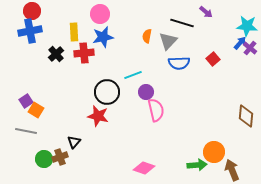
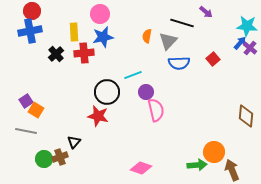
pink diamond: moved 3 px left
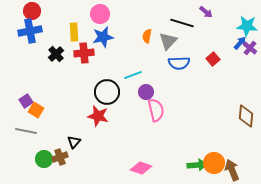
orange circle: moved 11 px down
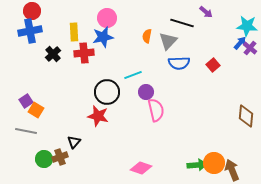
pink circle: moved 7 px right, 4 px down
black cross: moved 3 px left
red square: moved 6 px down
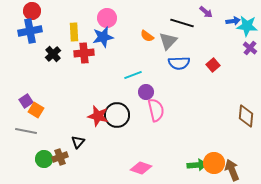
orange semicircle: rotated 64 degrees counterclockwise
blue arrow: moved 7 px left, 22 px up; rotated 40 degrees clockwise
black circle: moved 10 px right, 23 px down
black triangle: moved 4 px right
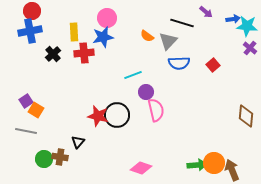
blue arrow: moved 2 px up
brown cross: rotated 28 degrees clockwise
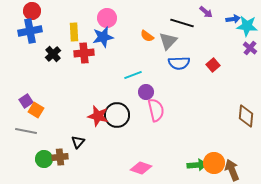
brown cross: rotated 14 degrees counterclockwise
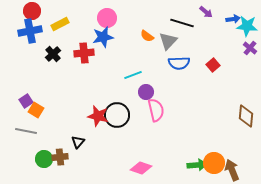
yellow rectangle: moved 14 px left, 8 px up; rotated 66 degrees clockwise
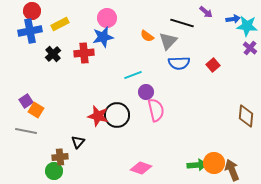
green circle: moved 10 px right, 12 px down
